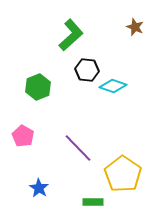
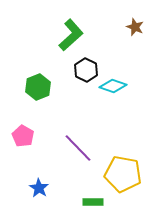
black hexagon: moved 1 px left; rotated 20 degrees clockwise
yellow pentagon: rotated 24 degrees counterclockwise
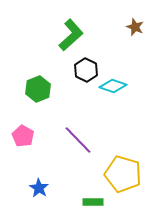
green hexagon: moved 2 px down
purple line: moved 8 px up
yellow pentagon: rotated 6 degrees clockwise
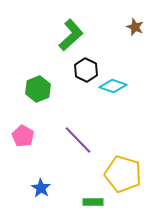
blue star: moved 2 px right
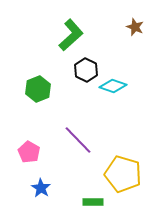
pink pentagon: moved 6 px right, 16 px down
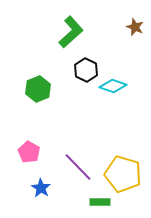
green L-shape: moved 3 px up
purple line: moved 27 px down
green rectangle: moved 7 px right
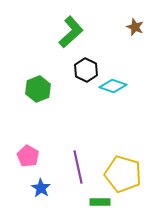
pink pentagon: moved 1 px left, 4 px down
purple line: rotated 32 degrees clockwise
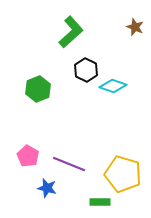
purple line: moved 9 px left, 3 px up; rotated 56 degrees counterclockwise
blue star: moved 6 px right; rotated 18 degrees counterclockwise
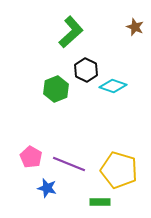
green hexagon: moved 18 px right
pink pentagon: moved 3 px right, 1 px down
yellow pentagon: moved 4 px left, 4 px up
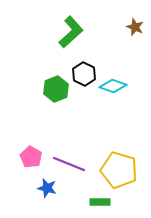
black hexagon: moved 2 px left, 4 px down
